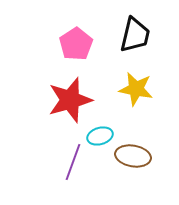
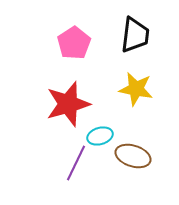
black trapezoid: rotated 6 degrees counterclockwise
pink pentagon: moved 2 px left, 1 px up
red star: moved 2 px left, 4 px down
brown ellipse: rotated 8 degrees clockwise
purple line: moved 3 px right, 1 px down; rotated 6 degrees clockwise
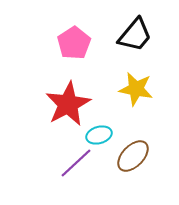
black trapezoid: rotated 33 degrees clockwise
red star: rotated 12 degrees counterclockwise
cyan ellipse: moved 1 px left, 1 px up
brown ellipse: rotated 64 degrees counterclockwise
purple line: rotated 21 degrees clockwise
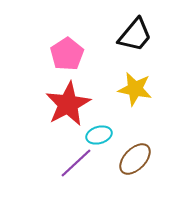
pink pentagon: moved 7 px left, 11 px down
yellow star: moved 1 px left
brown ellipse: moved 2 px right, 3 px down
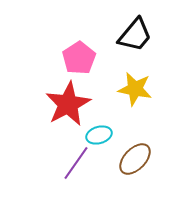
pink pentagon: moved 12 px right, 4 px down
purple line: rotated 12 degrees counterclockwise
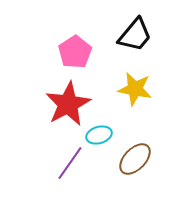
pink pentagon: moved 4 px left, 6 px up
purple line: moved 6 px left
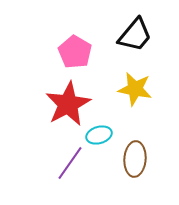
pink pentagon: rotated 8 degrees counterclockwise
brown ellipse: rotated 40 degrees counterclockwise
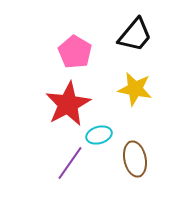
brown ellipse: rotated 16 degrees counterclockwise
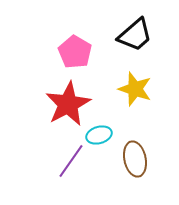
black trapezoid: rotated 9 degrees clockwise
yellow star: rotated 8 degrees clockwise
purple line: moved 1 px right, 2 px up
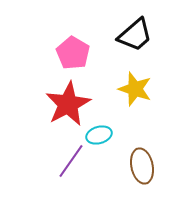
pink pentagon: moved 2 px left, 1 px down
brown ellipse: moved 7 px right, 7 px down
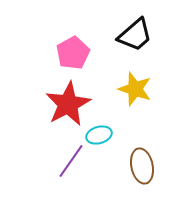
pink pentagon: rotated 12 degrees clockwise
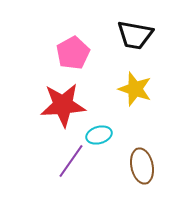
black trapezoid: rotated 51 degrees clockwise
red star: moved 5 px left, 1 px down; rotated 24 degrees clockwise
